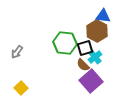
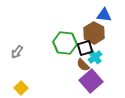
blue triangle: moved 1 px right, 1 px up
brown hexagon: moved 3 px left, 2 px down
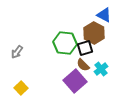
blue triangle: rotated 21 degrees clockwise
cyan cross: moved 6 px right, 12 px down
purple square: moved 16 px left
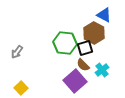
cyan cross: moved 1 px right, 1 px down
